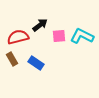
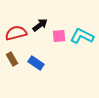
red semicircle: moved 2 px left, 4 px up
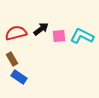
black arrow: moved 1 px right, 4 px down
blue rectangle: moved 17 px left, 14 px down
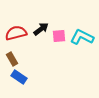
cyan L-shape: moved 1 px down
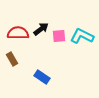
red semicircle: moved 2 px right; rotated 15 degrees clockwise
cyan L-shape: moved 1 px up
blue rectangle: moved 23 px right
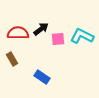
pink square: moved 1 px left, 3 px down
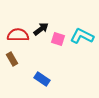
red semicircle: moved 2 px down
pink square: rotated 24 degrees clockwise
blue rectangle: moved 2 px down
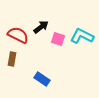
black arrow: moved 2 px up
red semicircle: rotated 25 degrees clockwise
brown rectangle: rotated 40 degrees clockwise
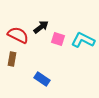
cyan L-shape: moved 1 px right, 4 px down
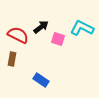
cyan L-shape: moved 1 px left, 12 px up
blue rectangle: moved 1 px left, 1 px down
